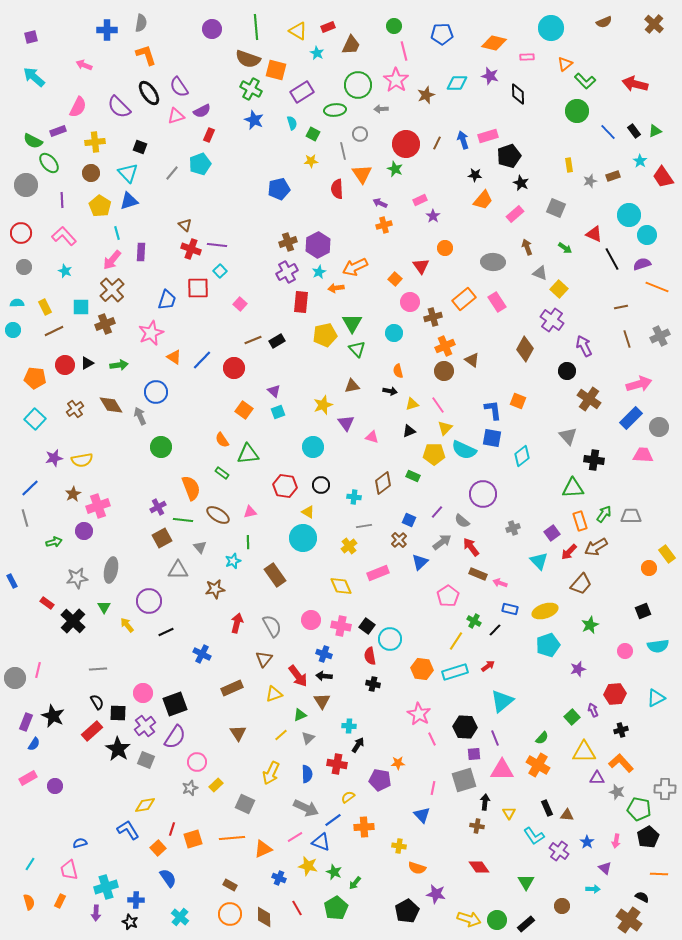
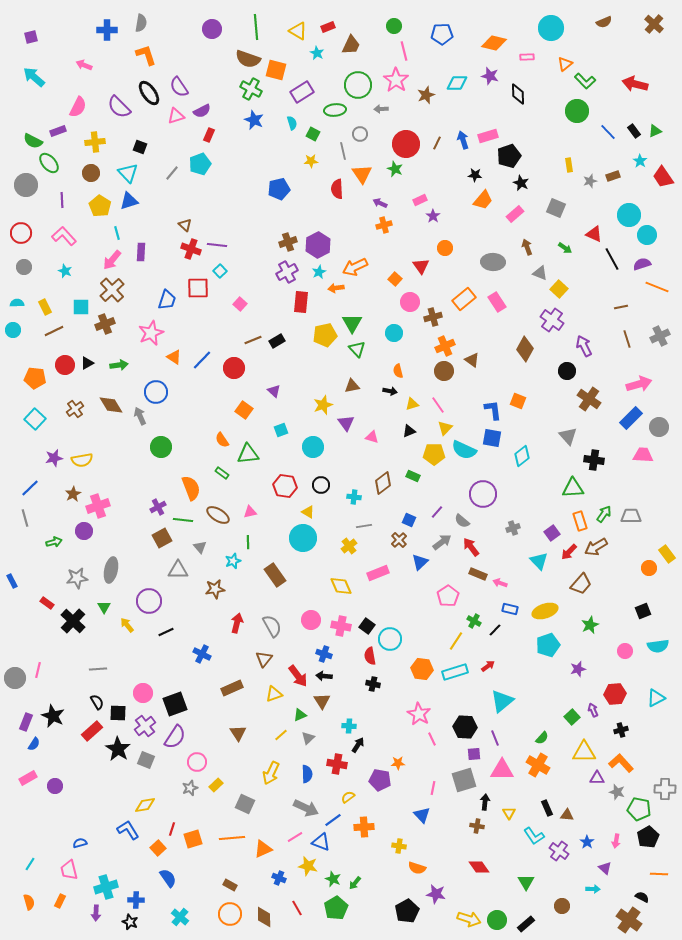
cyan square at (278, 412): moved 3 px right, 18 px down
green star at (334, 872): moved 1 px left, 7 px down
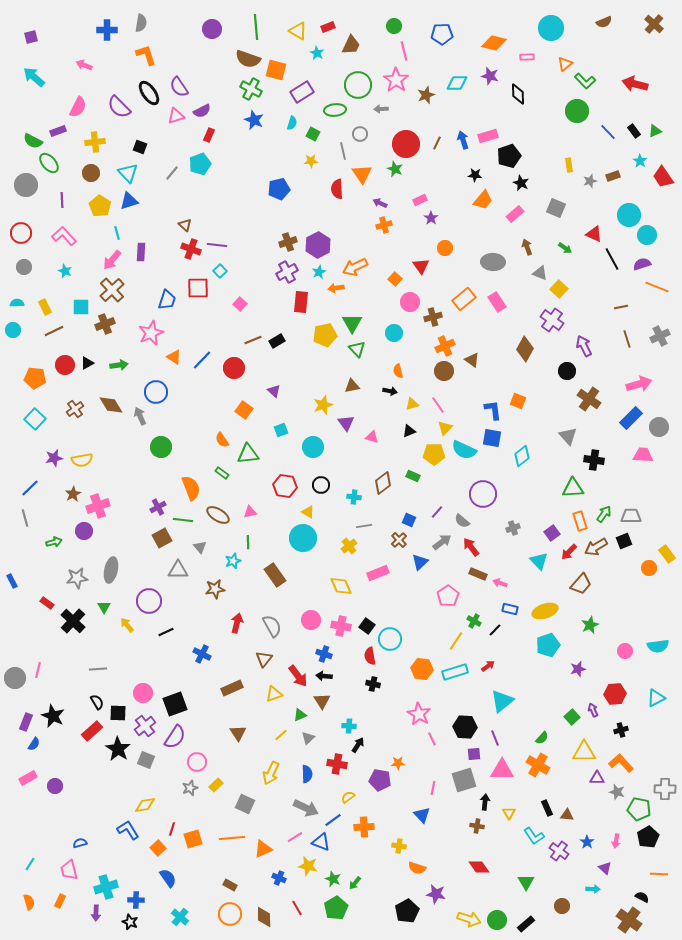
cyan semicircle at (292, 123): rotated 32 degrees clockwise
purple star at (433, 216): moved 2 px left, 2 px down
black square at (643, 611): moved 19 px left, 70 px up
